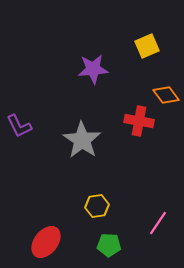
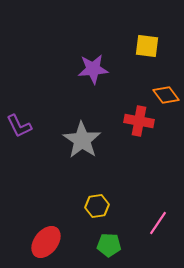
yellow square: rotated 30 degrees clockwise
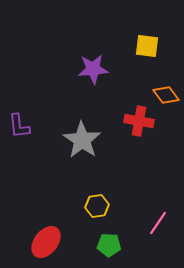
purple L-shape: rotated 20 degrees clockwise
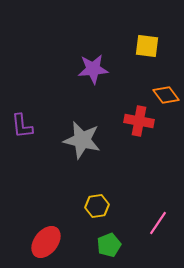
purple L-shape: moved 3 px right
gray star: rotated 21 degrees counterclockwise
green pentagon: rotated 25 degrees counterclockwise
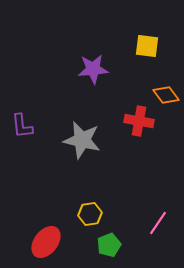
yellow hexagon: moved 7 px left, 8 px down
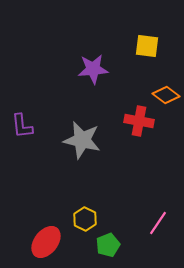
orange diamond: rotated 16 degrees counterclockwise
yellow hexagon: moved 5 px left, 5 px down; rotated 25 degrees counterclockwise
green pentagon: moved 1 px left
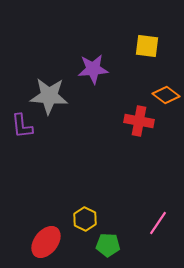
gray star: moved 33 px left, 44 px up; rotated 9 degrees counterclockwise
green pentagon: rotated 25 degrees clockwise
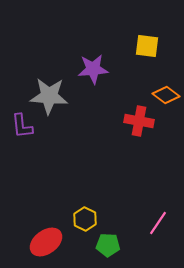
red ellipse: rotated 16 degrees clockwise
